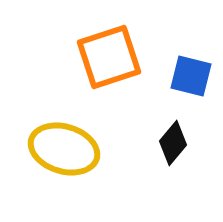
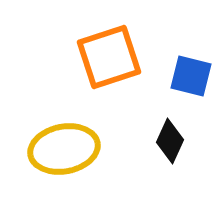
black diamond: moved 3 px left, 2 px up; rotated 15 degrees counterclockwise
yellow ellipse: rotated 28 degrees counterclockwise
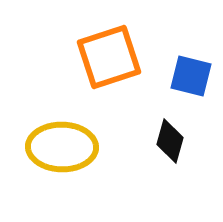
black diamond: rotated 9 degrees counterclockwise
yellow ellipse: moved 2 px left, 2 px up; rotated 12 degrees clockwise
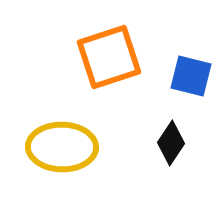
black diamond: moved 1 px right, 2 px down; rotated 18 degrees clockwise
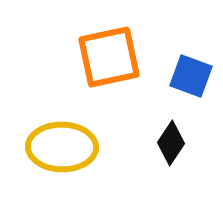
orange square: rotated 6 degrees clockwise
blue square: rotated 6 degrees clockwise
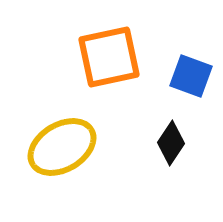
yellow ellipse: rotated 32 degrees counterclockwise
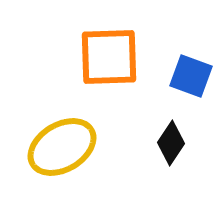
orange square: rotated 10 degrees clockwise
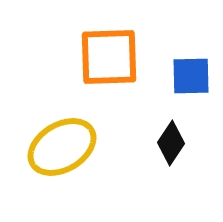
blue square: rotated 21 degrees counterclockwise
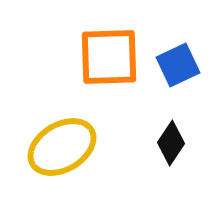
blue square: moved 13 px left, 11 px up; rotated 24 degrees counterclockwise
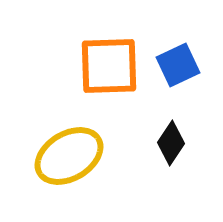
orange square: moved 9 px down
yellow ellipse: moved 7 px right, 9 px down
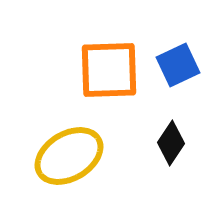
orange square: moved 4 px down
